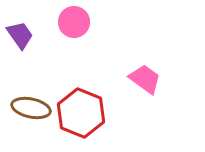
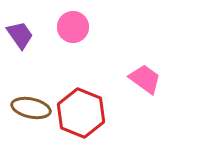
pink circle: moved 1 px left, 5 px down
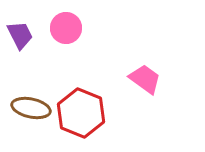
pink circle: moved 7 px left, 1 px down
purple trapezoid: rotated 8 degrees clockwise
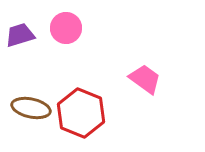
purple trapezoid: rotated 80 degrees counterclockwise
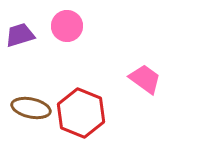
pink circle: moved 1 px right, 2 px up
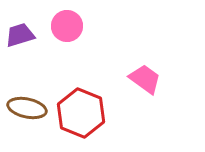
brown ellipse: moved 4 px left
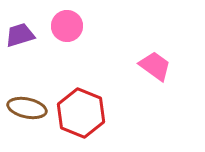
pink trapezoid: moved 10 px right, 13 px up
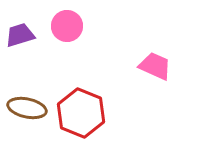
pink trapezoid: rotated 12 degrees counterclockwise
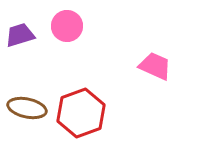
red hexagon: rotated 18 degrees clockwise
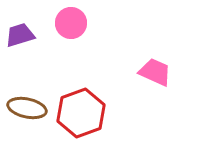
pink circle: moved 4 px right, 3 px up
pink trapezoid: moved 6 px down
